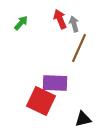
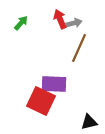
gray arrow: moved 1 px up; rotated 91 degrees clockwise
purple rectangle: moved 1 px left, 1 px down
black triangle: moved 6 px right, 3 px down
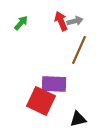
red arrow: moved 1 px right, 2 px down
gray arrow: moved 1 px right, 2 px up
brown line: moved 2 px down
black triangle: moved 11 px left, 3 px up
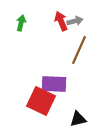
green arrow: rotated 28 degrees counterclockwise
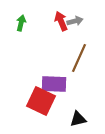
brown line: moved 8 px down
